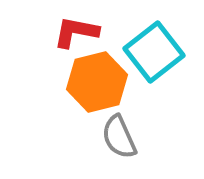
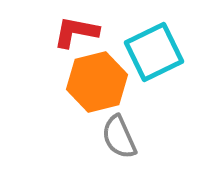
cyan square: rotated 12 degrees clockwise
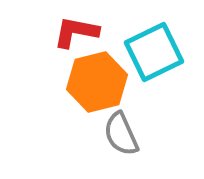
gray semicircle: moved 2 px right, 3 px up
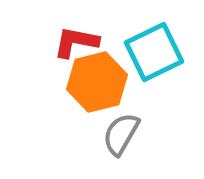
red L-shape: moved 10 px down
gray semicircle: rotated 54 degrees clockwise
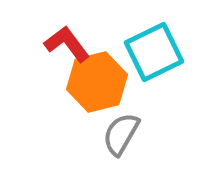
red L-shape: moved 9 px left, 2 px down; rotated 42 degrees clockwise
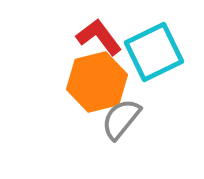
red L-shape: moved 32 px right, 7 px up
gray semicircle: moved 15 px up; rotated 9 degrees clockwise
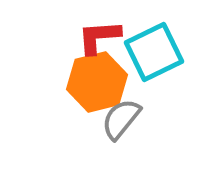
red L-shape: rotated 57 degrees counterclockwise
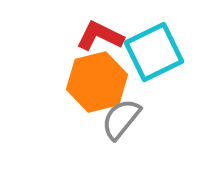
red L-shape: moved 1 px right, 1 px up; rotated 30 degrees clockwise
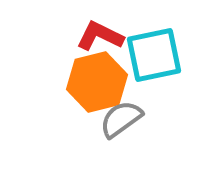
cyan square: moved 3 px down; rotated 14 degrees clockwise
gray semicircle: rotated 15 degrees clockwise
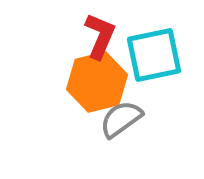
red L-shape: rotated 87 degrees clockwise
